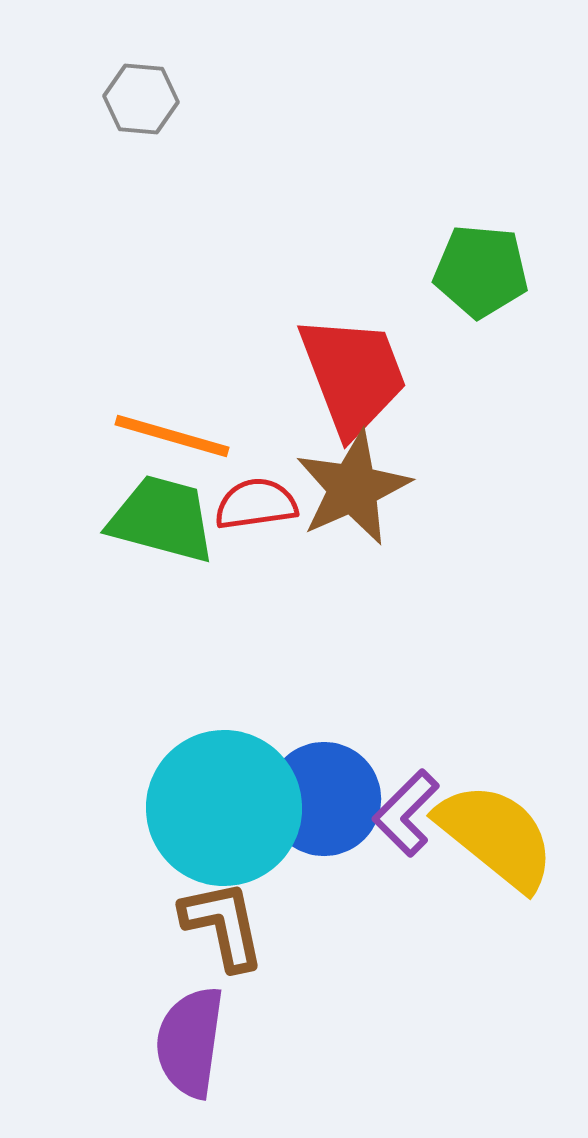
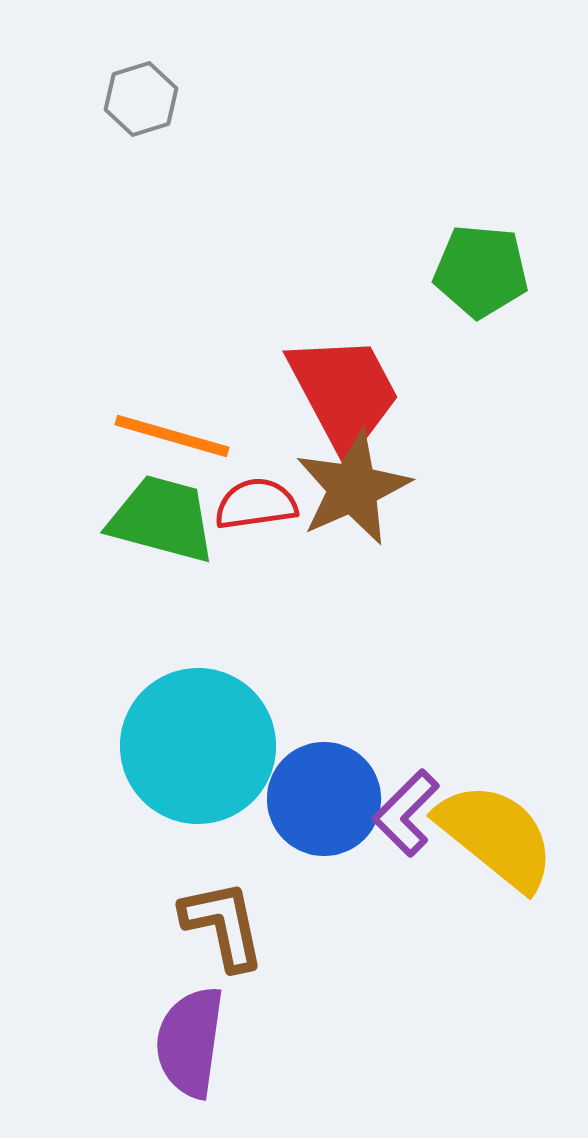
gray hexagon: rotated 22 degrees counterclockwise
red trapezoid: moved 9 px left, 18 px down; rotated 7 degrees counterclockwise
cyan circle: moved 26 px left, 62 px up
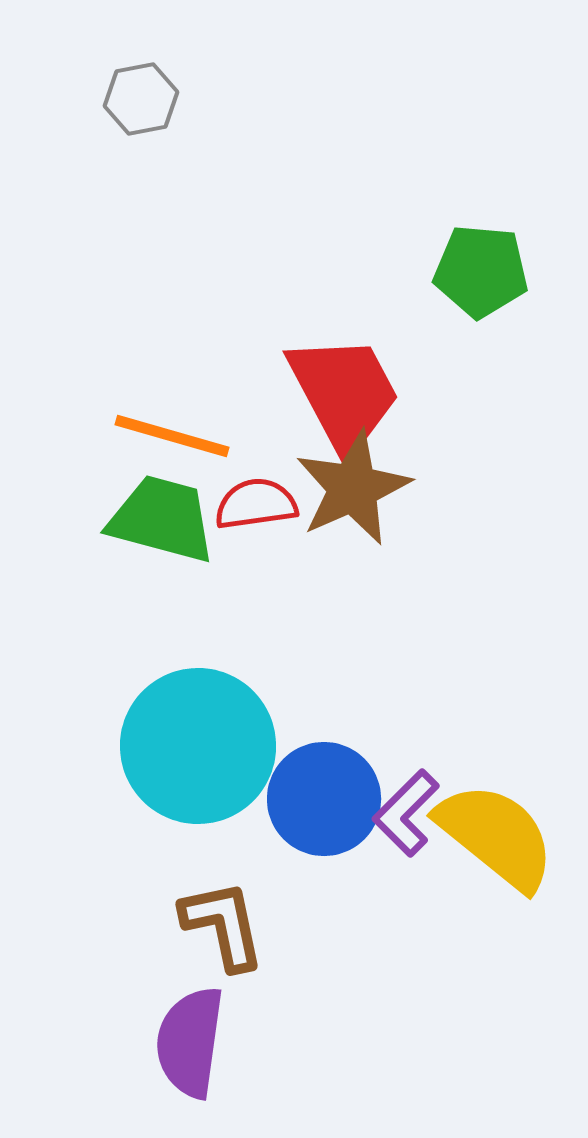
gray hexagon: rotated 6 degrees clockwise
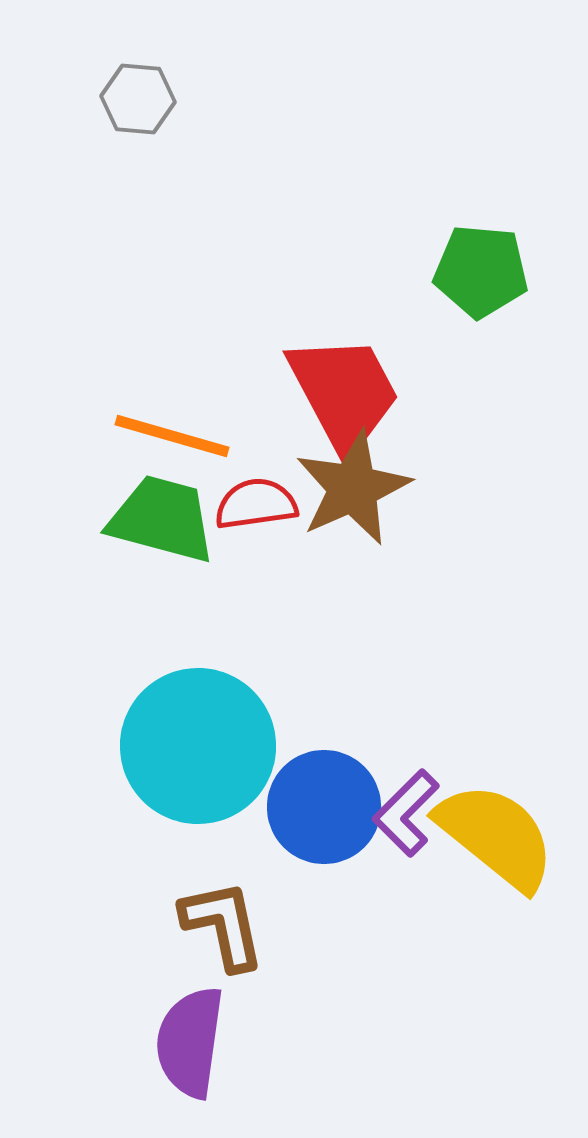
gray hexagon: moved 3 px left; rotated 16 degrees clockwise
blue circle: moved 8 px down
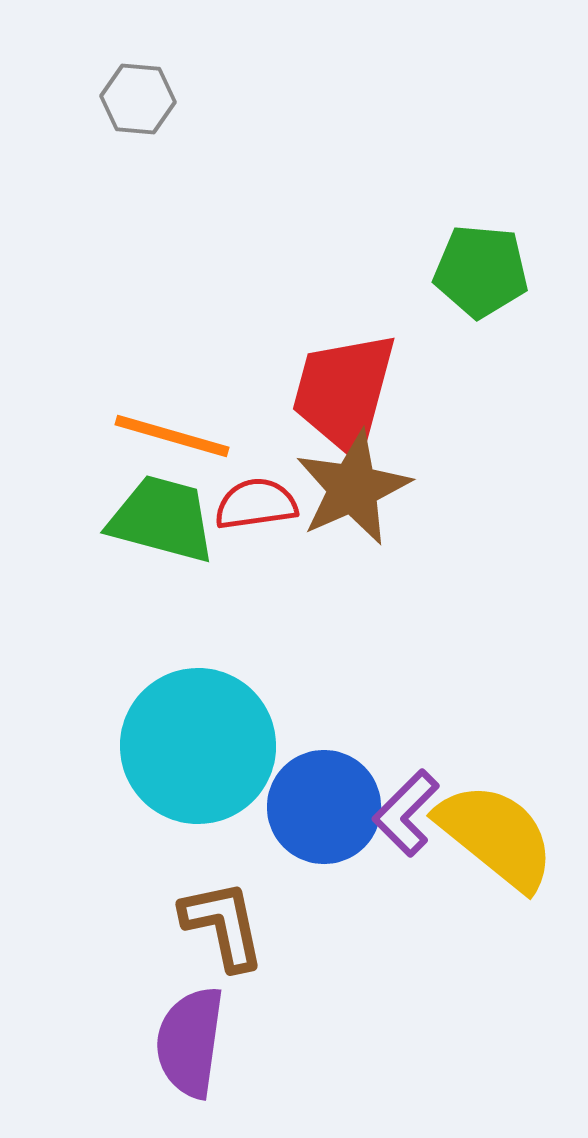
red trapezoid: rotated 137 degrees counterclockwise
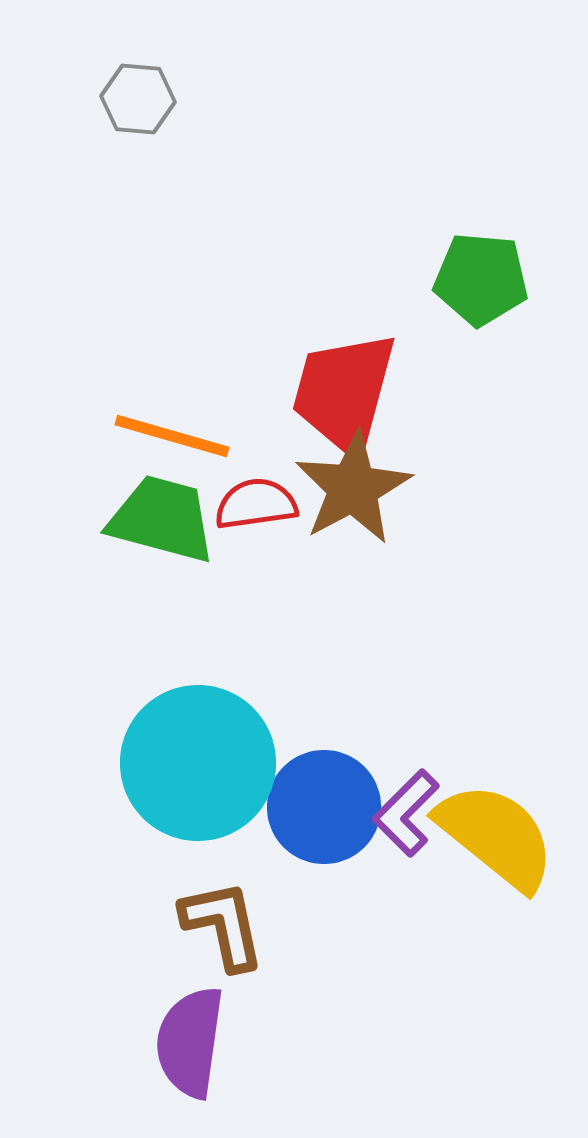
green pentagon: moved 8 px down
brown star: rotated 4 degrees counterclockwise
cyan circle: moved 17 px down
